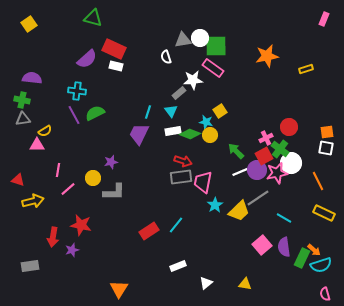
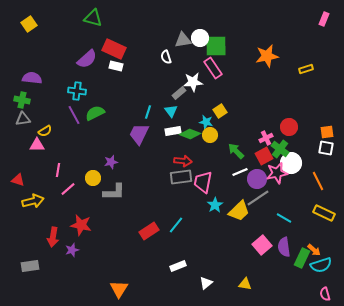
pink rectangle at (213, 68): rotated 20 degrees clockwise
white star at (193, 80): moved 2 px down
red arrow at (183, 161): rotated 12 degrees counterclockwise
purple circle at (257, 170): moved 9 px down
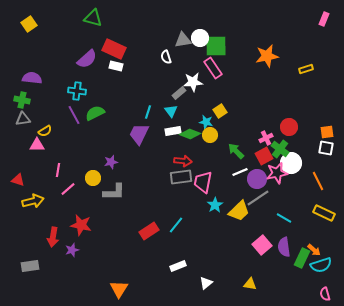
yellow triangle at (245, 284): moved 5 px right
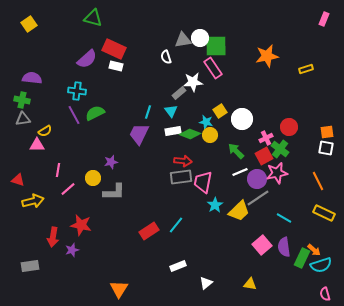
white circle at (291, 163): moved 49 px left, 44 px up
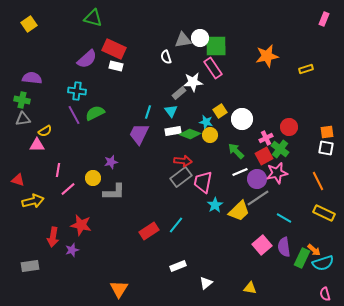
gray rectangle at (181, 177): rotated 30 degrees counterclockwise
cyan semicircle at (321, 265): moved 2 px right, 2 px up
yellow triangle at (250, 284): moved 4 px down
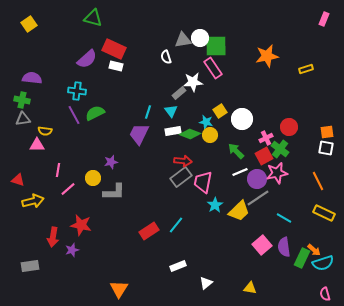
yellow semicircle at (45, 131): rotated 40 degrees clockwise
